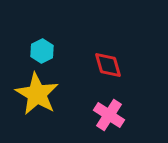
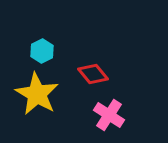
red diamond: moved 15 px left, 9 px down; rotated 24 degrees counterclockwise
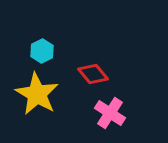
pink cross: moved 1 px right, 2 px up
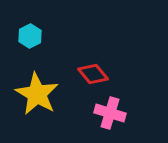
cyan hexagon: moved 12 px left, 15 px up
pink cross: rotated 16 degrees counterclockwise
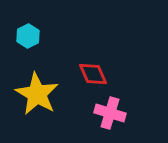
cyan hexagon: moved 2 px left
red diamond: rotated 16 degrees clockwise
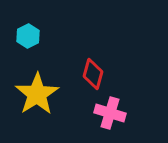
red diamond: rotated 40 degrees clockwise
yellow star: rotated 9 degrees clockwise
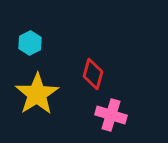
cyan hexagon: moved 2 px right, 7 px down
pink cross: moved 1 px right, 2 px down
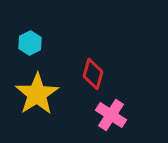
pink cross: rotated 16 degrees clockwise
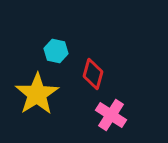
cyan hexagon: moved 26 px right, 8 px down; rotated 20 degrees counterclockwise
